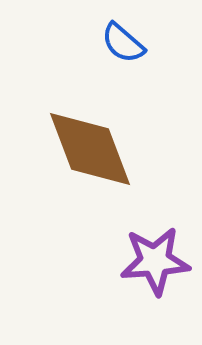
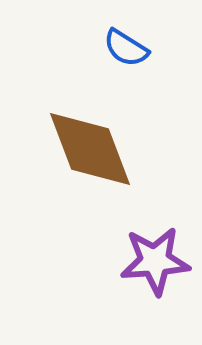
blue semicircle: moved 3 px right, 5 px down; rotated 9 degrees counterclockwise
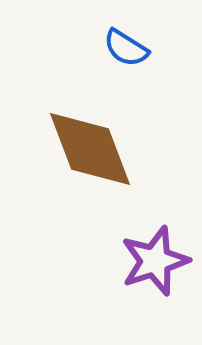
purple star: rotated 14 degrees counterclockwise
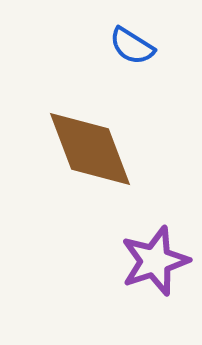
blue semicircle: moved 6 px right, 2 px up
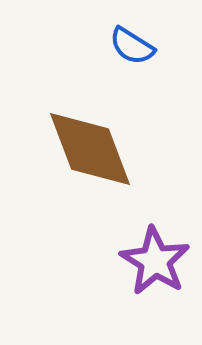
purple star: rotated 22 degrees counterclockwise
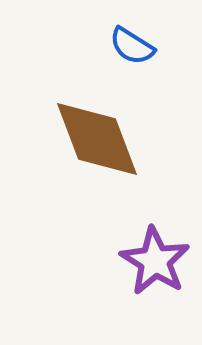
brown diamond: moved 7 px right, 10 px up
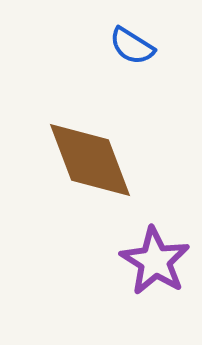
brown diamond: moved 7 px left, 21 px down
